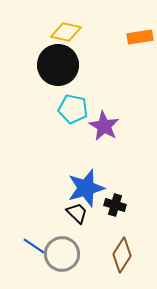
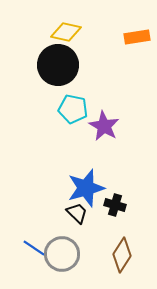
orange rectangle: moved 3 px left
blue line: moved 2 px down
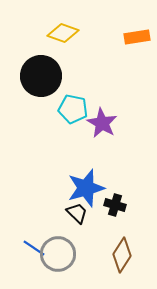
yellow diamond: moved 3 px left, 1 px down; rotated 8 degrees clockwise
black circle: moved 17 px left, 11 px down
purple star: moved 2 px left, 3 px up
gray circle: moved 4 px left
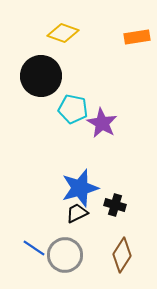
blue star: moved 6 px left
black trapezoid: rotated 70 degrees counterclockwise
gray circle: moved 7 px right, 1 px down
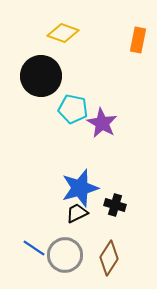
orange rectangle: moved 1 px right, 3 px down; rotated 70 degrees counterclockwise
brown diamond: moved 13 px left, 3 px down
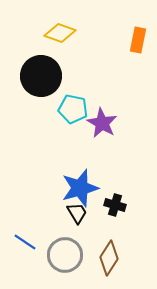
yellow diamond: moved 3 px left
black trapezoid: rotated 85 degrees clockwise
blue line: moved 9 px left, 6 px up
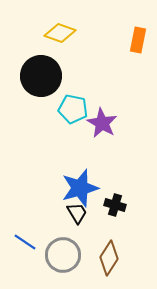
gray circle: moved 2 px left
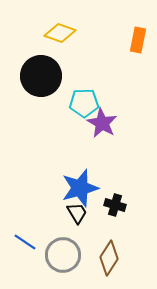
cyan pentagon: moved 11 px right, 6 px up; rotated 12 degrees counterclockwise
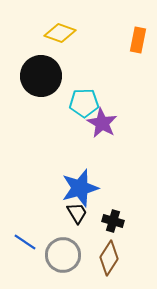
black cross: moved 2 px left, 16 px down
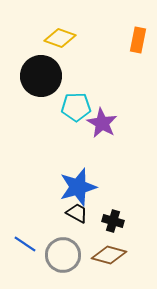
yellow diamond: moved 5 px down
cyan pentagon: moved 8 px left, 4 px down
blue star: moved 2 px left, 1 px up
black trapezoid: rotated 30 degrees counterclockwise
blue line: moved 2 px down
brown diamond: moved 3 px up; rotated 72 degrees clockwise
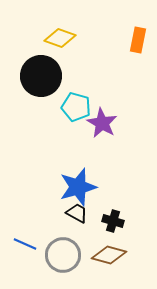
cyan pentagon: rotated 16 degrees clockwise
blue line: rotated 10 degrees counterclockwise
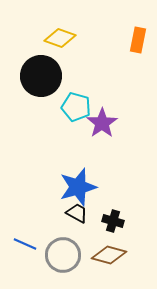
purple star: rotated 8 degrees clockwise
